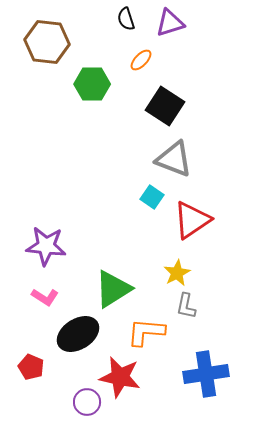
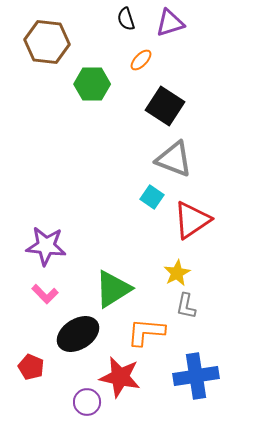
pink L-shape: moved 3 px up; rotated 12 degrees clockwise
blue cross: moved 10 px left, 2 px down
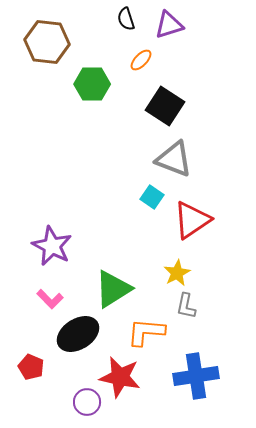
purple triangle: moved 1 px left, 2 px down
purple star: moved 6 px right; rotated 21 degrees clockwise
pink L-shape: moved 5 px right, 5 px down
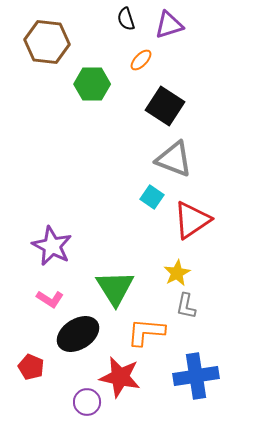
green triangle: moved 2 px right, 1 px up; rotated 30 degrees counterclockwise
pink L-shape: rotated 12 degrees counterclockwise
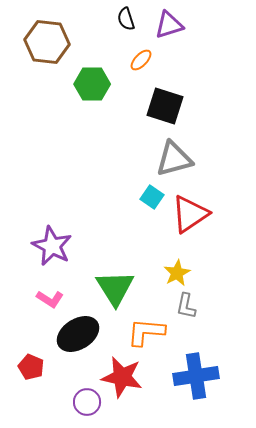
black square: rotated 15 degrees counterclockwise
gray triangle: rotated 36 degrees counterclockwise
red triangle: moved 2 px left, 6 px up
red star: moved 2 px right
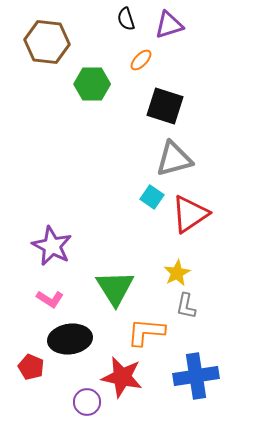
black ellipse: moved 8 px left, 5 px down; rotated 24 degrees clockwise
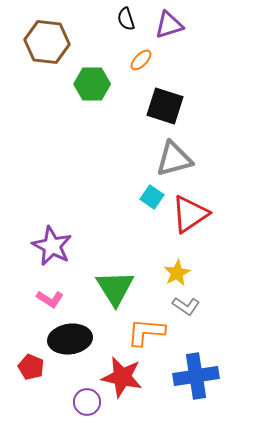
gray L-shape: rotated 68 degrees counterclockwise
